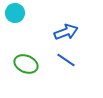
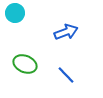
blue line: moved 15 px down; rotated 12 degrees clockwise
green ellipse: moved 1 px left
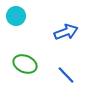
cyan circle: moved 1 px right, 3 px down
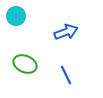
blue line: rotated 18 degrees clockwise
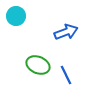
green ellipse: moved 13 px right, 1 px down
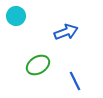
green ellipse: rotated 55 degrees counterclockwise
blue line: moved 9 px right, 6 px down
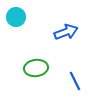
cyan circle: moved 1 px down
green ellipse: moved 2 px left, 3 px down; rotated 25 degrees clockwise
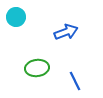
green ellipse: moved 1 px right
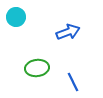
blue arrow: moved 2 px right
blue line: moved 2 px left, 1 px down
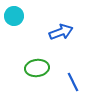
cyan circle: moved 2 px left, 1 px up
blue arrow: moved 7 px left
